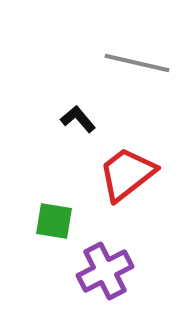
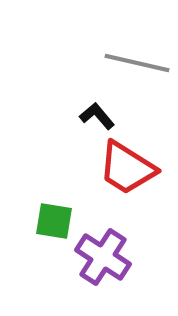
black L-shape: moved 19 px right, 3 px up
red trapezoid: moved 6 px up; rotated 110 degrees counterclockwise
purple cross: moved 2 px left, 14 px up; rotated 30 degrees counterclockwise
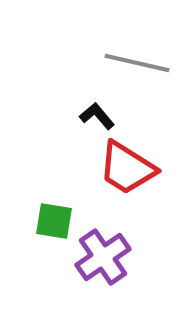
purple cross: rotated 22 degrees clockwise
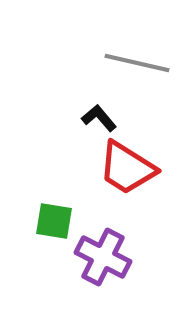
black L-shape: moved 2 px right, 2 px down
purple cross: rotated 28 degrees counterclockwise
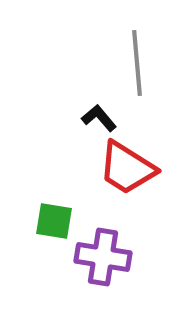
gray line: rotated 72 degrees clockwise
purple cross: rotated 18 degrees counterclockwise
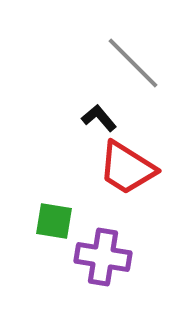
gray line: moved 4 px left; rotated 40 degrees counterclockwise
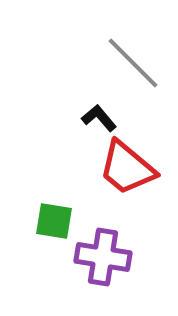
red trapezoid: rotated 8 degrees clockwise
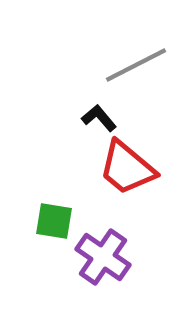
gray line: moved 3 px right, 2 px down; rotated 72 degrees counterclockwise
purple cross: rotated 26 degrees clockwise
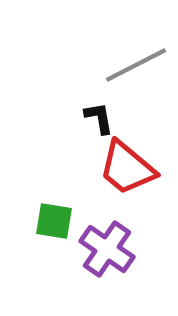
black L-shape: rotated 30 degrees clockwise
purple cross: moved 4 px right, 8 px up
